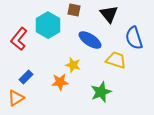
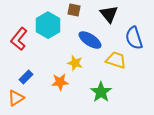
yellow star: moved 2 px right, 2 px up
green star: rotated 15 degrees counterclockwise
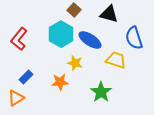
brown square: rotated 32 degrees clockwise
black triangle: rotated 36 degrees counterclockwise
cyan hexagon: moved 13 px right, 9 px down
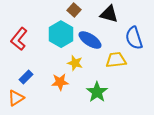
yellow trapezoid: rotated 25 degrees counterclockwise
green star: moved 4 px left
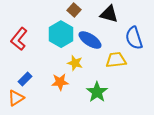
blue rectangle: moved 1 px left, 2 px down
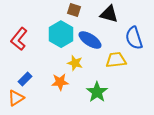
brown square: rotated 24 degrees counterclockwise
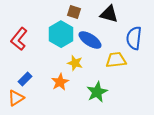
brown square: moved 2 px down
blue semicircle: rotated 25 degrees clockwise
orange star: rotated 24 degrees counterclockwise
green star: rotated 10 degrees clockwise
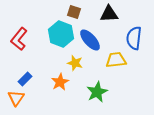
black triangle: rotated 18 degrees counterclockwise
cyan hexagon: rotated 10 degrees counterclockwise
blue ellipse: rotated 15 degrees clockwise
orange triangle: rotated 24 degrees counterclockwise
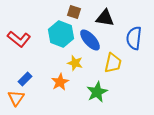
black triangle: moved 4 px left, 4 px down; rotated 12 degrees clockwise
red L-shape: rotated 90 degrees counterclockwise
yellow trapezoid: moved 3 px left, 3 px down; rotated 110 degrees clockwise
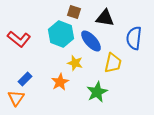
blue ellipse: moved 1 px right, 1 px down
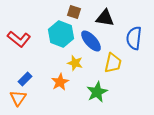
orange triangle: moved 2 px right
